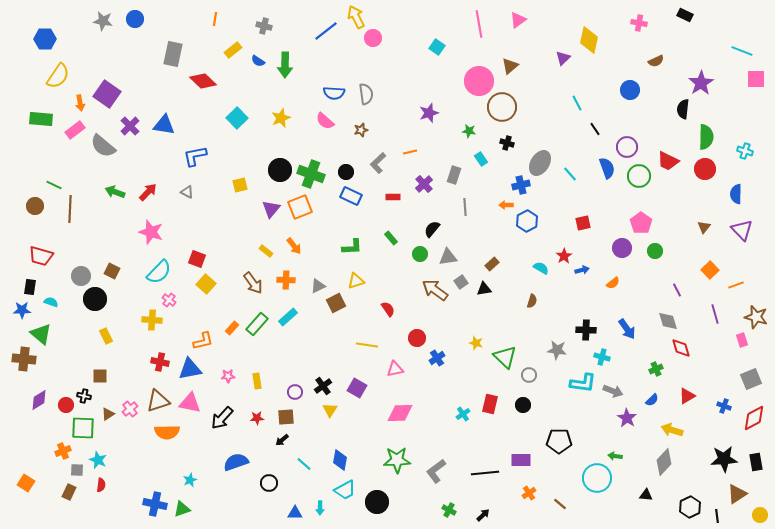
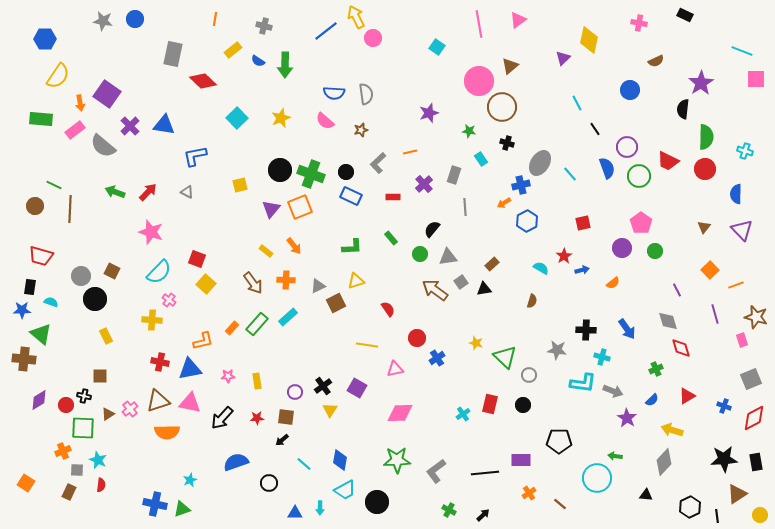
orange arrow at (506, 205): moved 2 px left, 2 px up; rotated 32 degrees counterclockwise
brown square at (286, 417): rotated 12 degrees clockwise
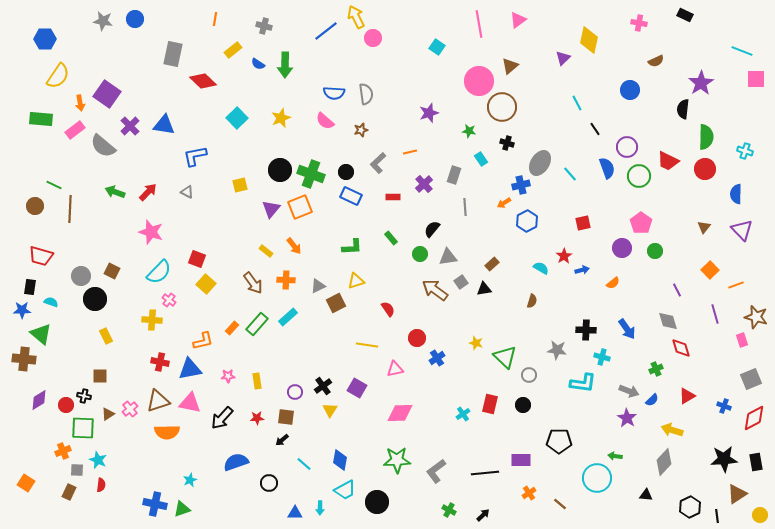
blue semicircle at (258, 61): moved 3 px down
gray arrow at (613, 391): moved 16 px right
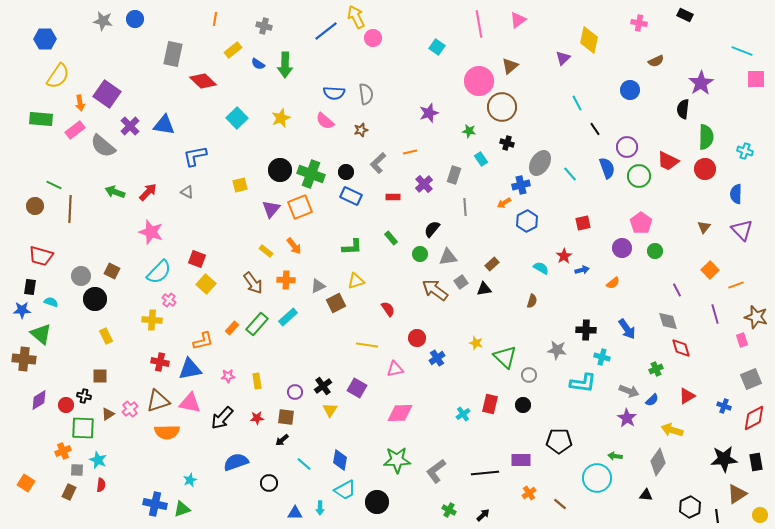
gray diamond at (664, 462): moved 6 px left; rotated 8 degrees counterclockwise
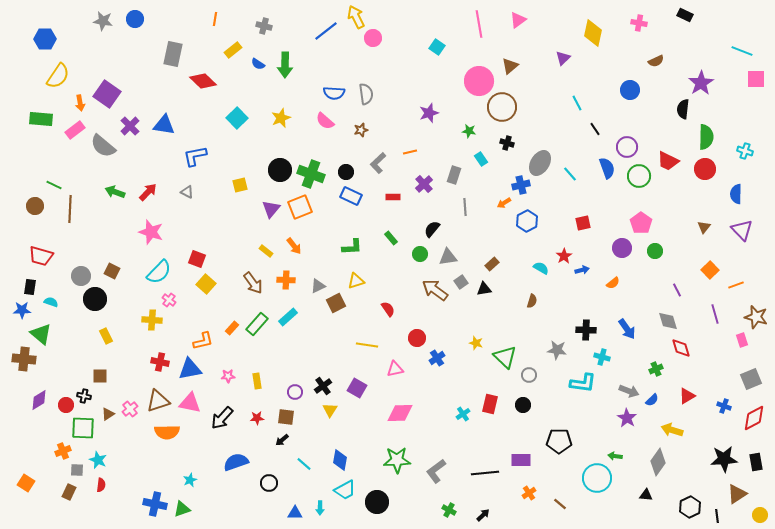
yellow diamond at (589, 40): moved 4 px right, 7 px up
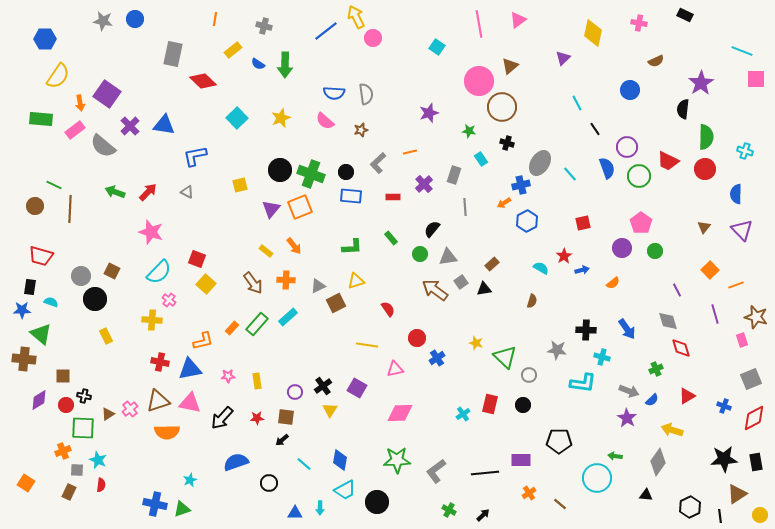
blue rectangle at (351, 196): rotated 20 degrees counterclockwise
brown square at (100, 376): moved 37 px left
black line at (717, 516): moved 3 px right
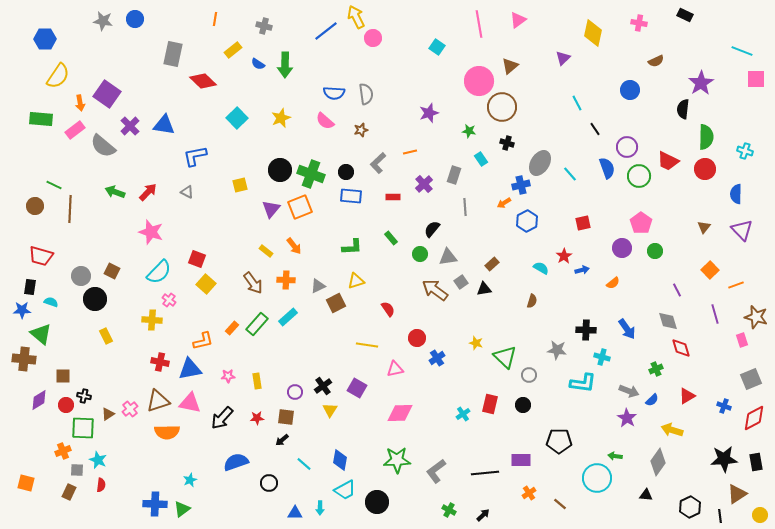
orange square at (26, 483): rotated 18 degrees counterclockwise
blue cross at (155, 504): rotated 10 degrees counterclockwise
green triangle at (182, 509): rotated 18 degrees counterclockwise
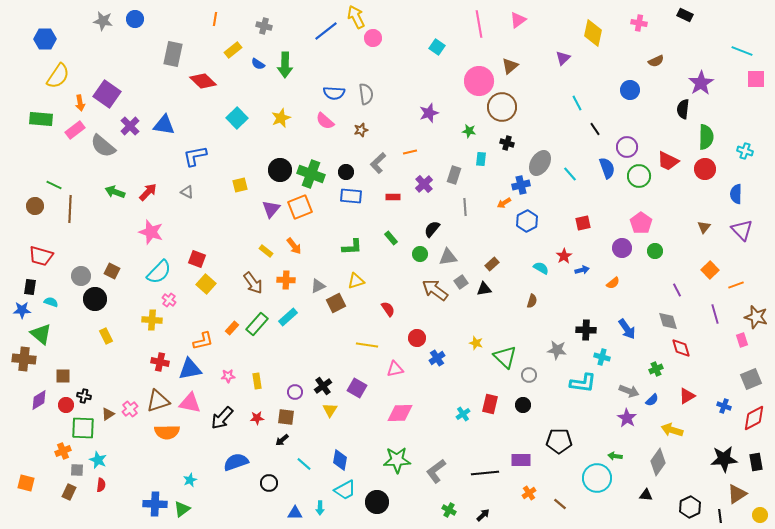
cyan rectangle at (481, 159): rotated 40 degrees clockwise
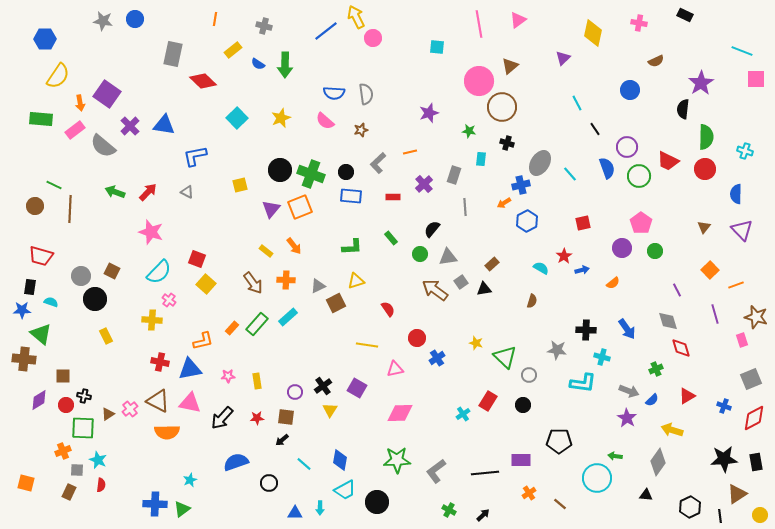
cyan square at (437, 47): rotated 28 degrees counterclockwise
brown triangle at (158, 401): rotated 45 degrees clockwise
red rectangle at (490, 404): moved 2 px left, 3 px up; rotated 18 degrees clockwise
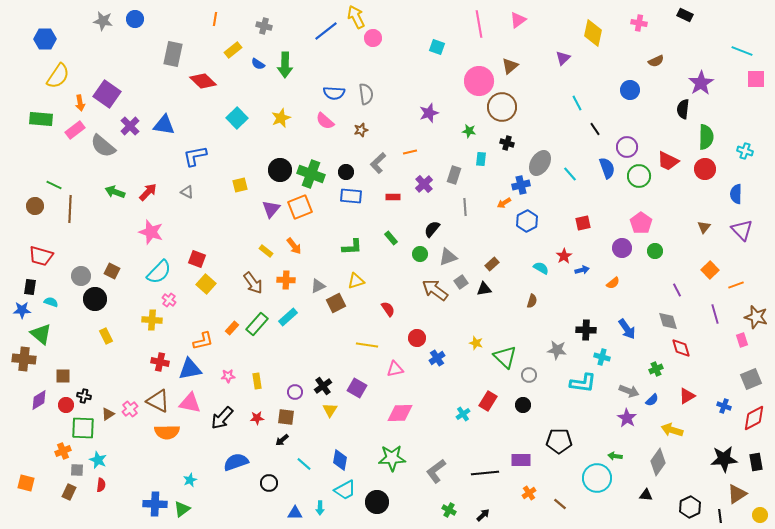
cyan square at (437, 47): rotated 14 degrees clockwise
gray triangle at (448, 257): rotated 12 degrees counterclockwise
green star at (397, 460): moved 5 px left, 2 px up
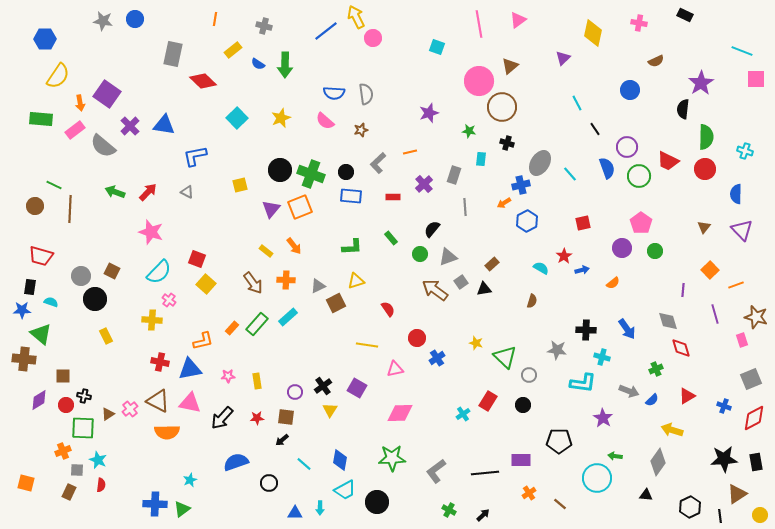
purple line at (677, 290): moved 6 px right; rotated 32 degrees clockwise
purple star at (627, 418): moved 24 px left
